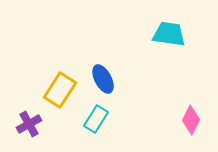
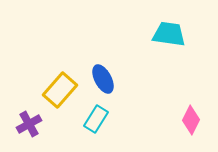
yellow rectangle: rotated 8 degrees clockwise
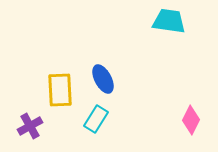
cyan trapezoid: moved 13 px up
yellow rectangle: rotated 44 degrees counterclockwise
purple cross: moved 1 px right, 2 px down
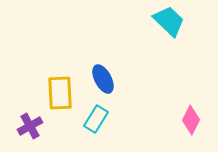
cyan trapezoid: rotated 36 degrees clockwise
yellow rectangle: moved 3 px down
